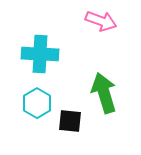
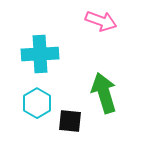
cyan cross: rotated 6 degrees counterclockwise
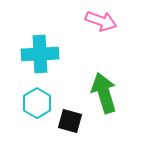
black square: rotated 10 degrees clockwise
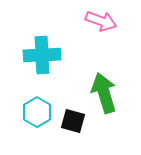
cyan cross: moved 2 px right, 1 px down
cyan hexagon: moved 9 px down
black square: moved 3 px right
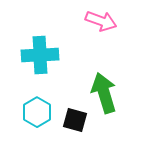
cyan cross: moved 2 px left
black square: moved 2 px right, 1 px up
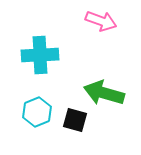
green arrow: rotated 57 degrees counterclockwise
cyan hexagon: rotated 8 degrees clockwise
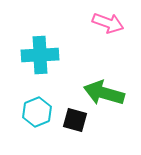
pink arrow: moved 7 px right, 2 px down
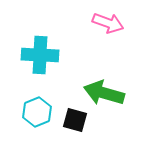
cyan cross: rotated 6 degrees clockwise
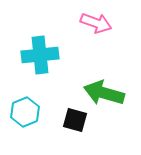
pink arrow: moved 12 px left
cyan cross: rotated 9 degrees counterclockwise
cyan hexagon: moved 12 px left
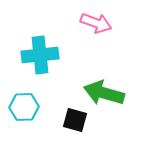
cyan hexagon: moved 1 px left, 5 px up; rotated 20 degrees clockwise
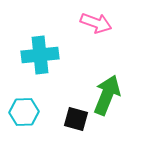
green arrow: moved 3 px right, 2 px down; rotated 96 degrees clockwise
cyan hexagon: moved 5 px down
black square: moved 1 px right, 1 px up
